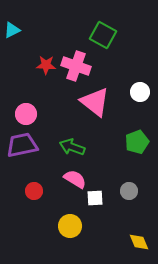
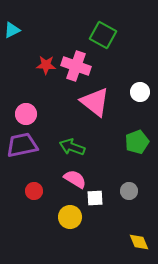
yellow circle: moved 9 px up
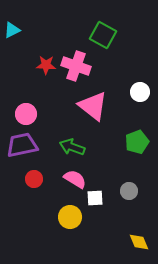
pink triangle: moved 2 px left, 4 px down
red circle: moved 12 px up
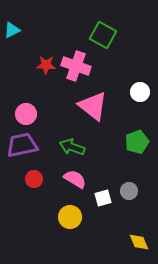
white square: moved 8 px right; rotated 12 degrees counterclockwise
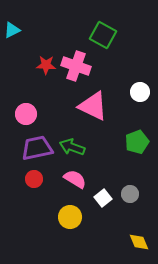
pink triangle: rotated 12 degrees counterclockwise
purple trapezoid: moved 15 px right, 3 px down
gray circle: moved 1 px right, 3 px down
white square: rotated 24 degrees counterclockwise
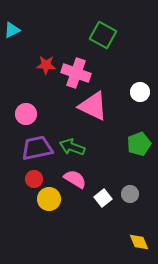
pink cross: moved 7 px down
green pentagon: moved 2 px right, 2 px down
yellow circle: moved 21 px left, 18 px up
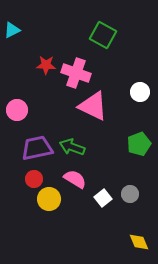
pink circle: moved 9 px left, 4 px up
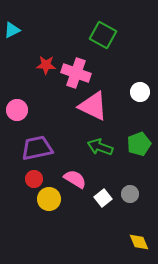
green arrow: moved 28 px right
